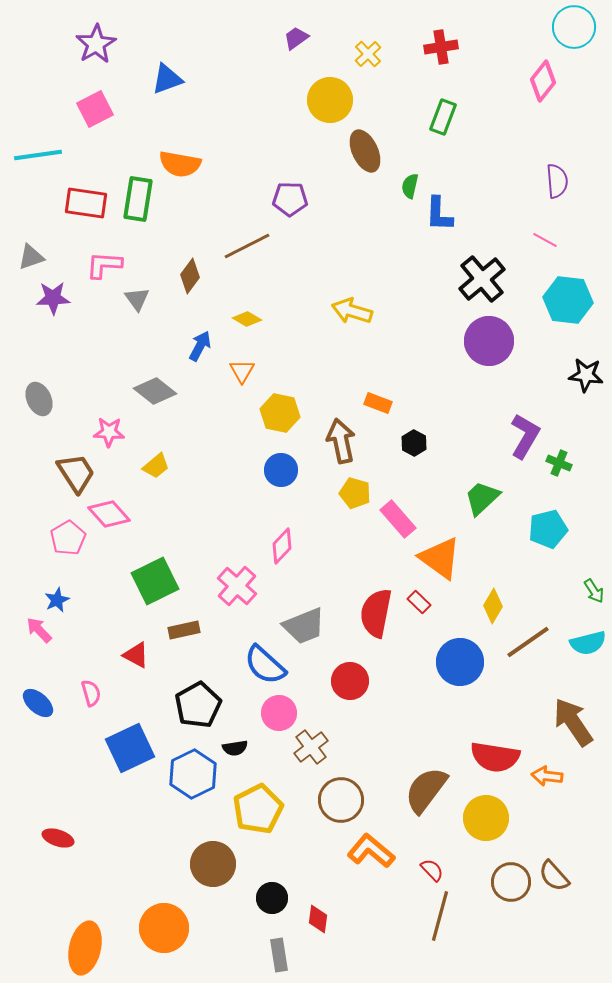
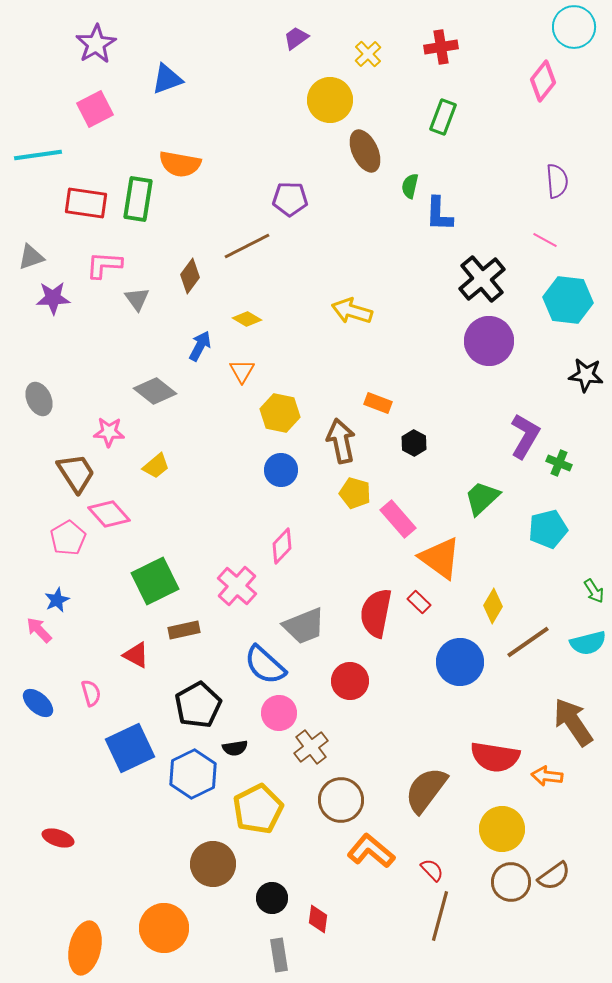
yellow circle at (486, 818): moved 16 px right, 11 px down
brown semicircle at (554, 876): rotated 84 degrees counterclockwise
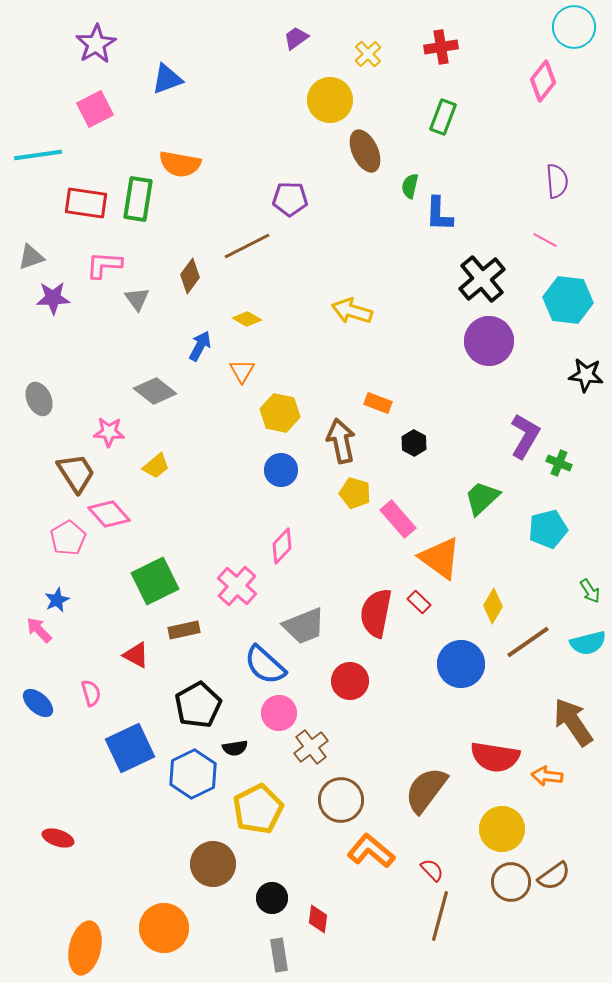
green arrow at (594, 591): moved 4 px left
blue circle at (460, 662): moved 1 px right, 2 px down
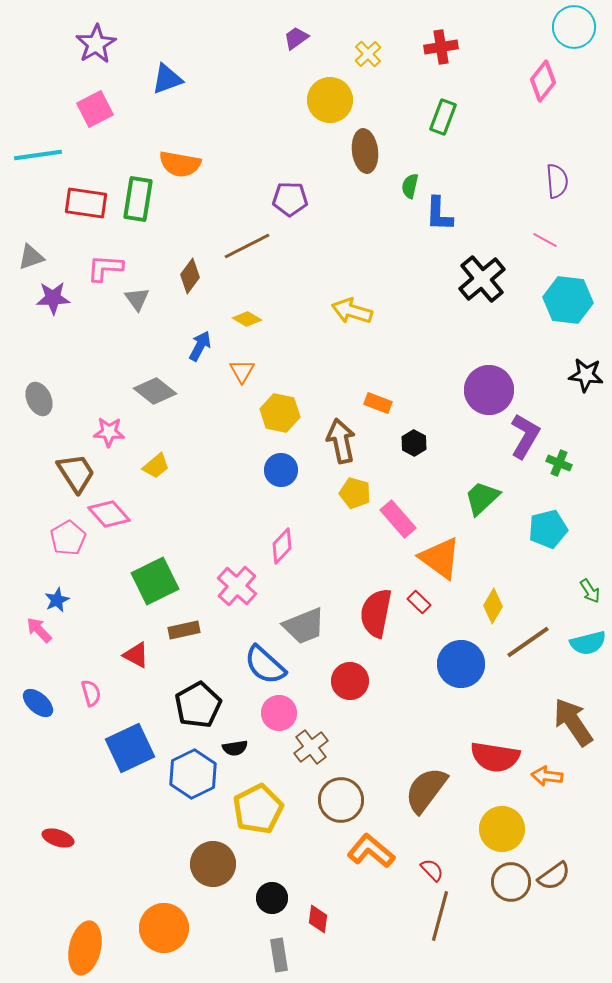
brown ellipse at (365, 151): rotated 18 degrees clockwise
pink L-shape at (104, 265): moved 1 px right, 3 px down
purple circle at (489, 341): moved 49 px down
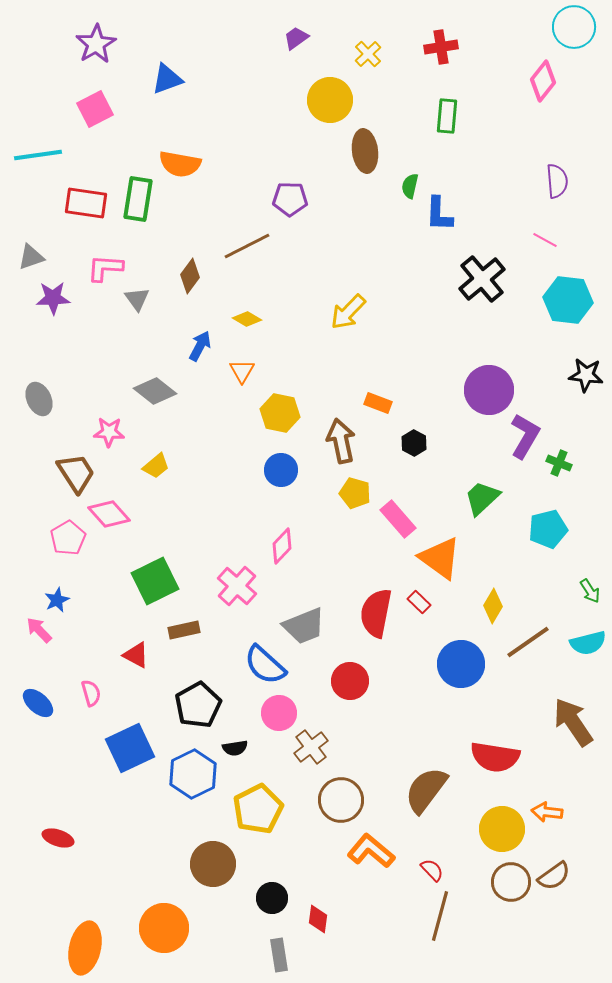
green rectangle at (443, 117): moved 4 px right, 1 px up; rotated 16 degrees counterclockwise
yellow arrow at (352, 311): moved 4 px left, 1 px down; rotated 63 degrees counterclockwise
orange arrow at (547, 776): moved 36 px down
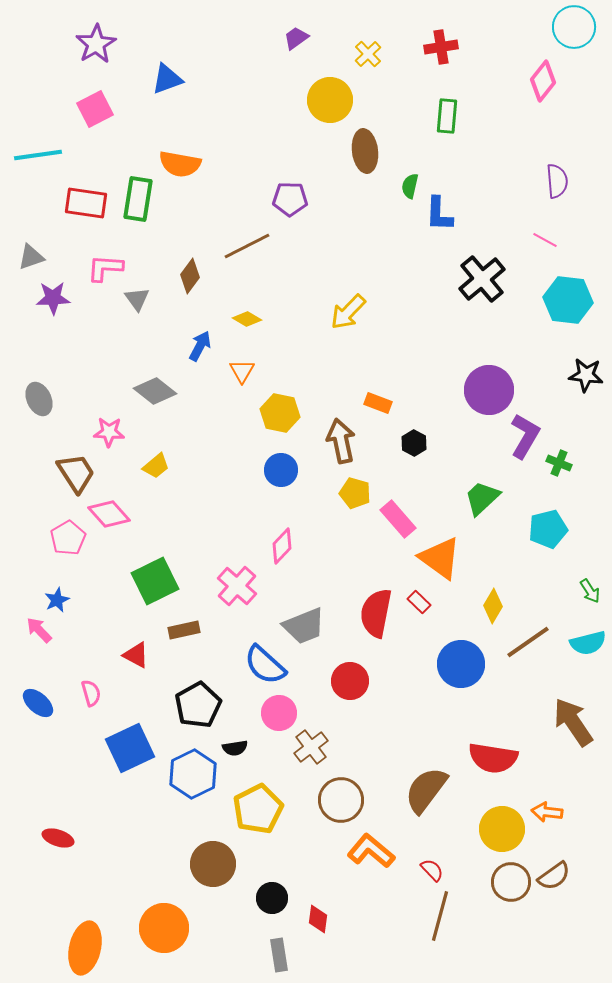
red semicircle at (495, 757): moved 2 px left, 1 px down
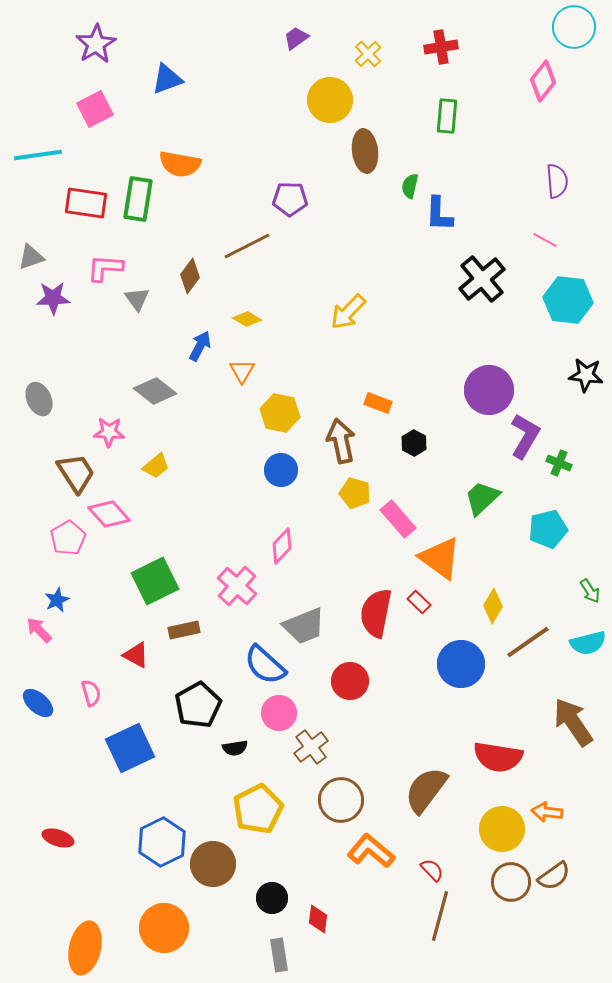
red semicircle at (493, 758): moved 5 px right, 1 px up
blue hexagon at (193, 774): moved 31 px left, 68 px down
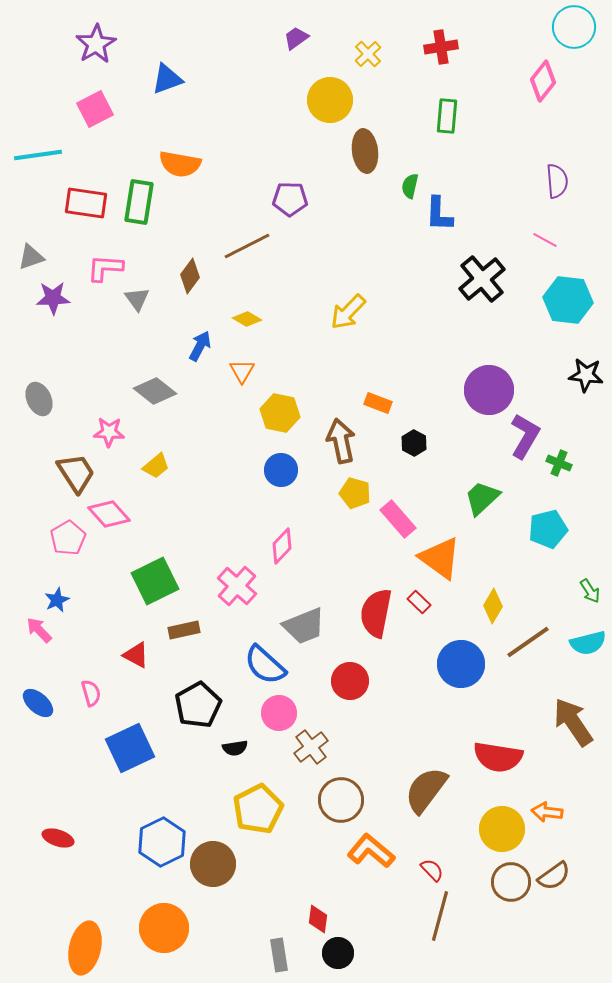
green rectangle at (138, 199): moved 1 px right, 3 px down
black circle at (272, 898): moved 66 px right, 55 px down
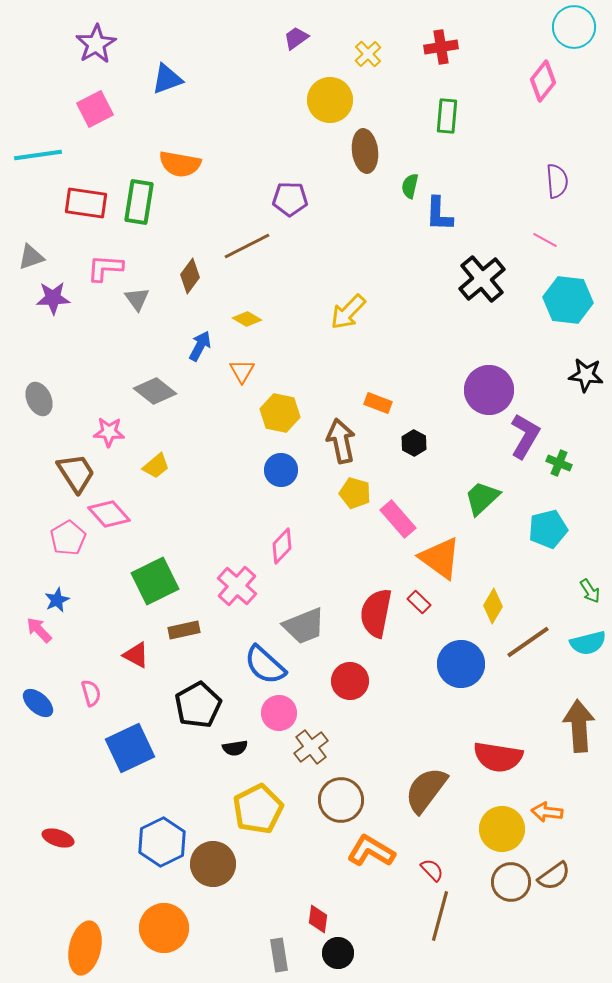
brown arrow at (573, 722): moved 6 px right, 4 px down; rotated 30 degrees clockwise
orange L-shape at (371, 851): rotated 9 degrees counterclockwise
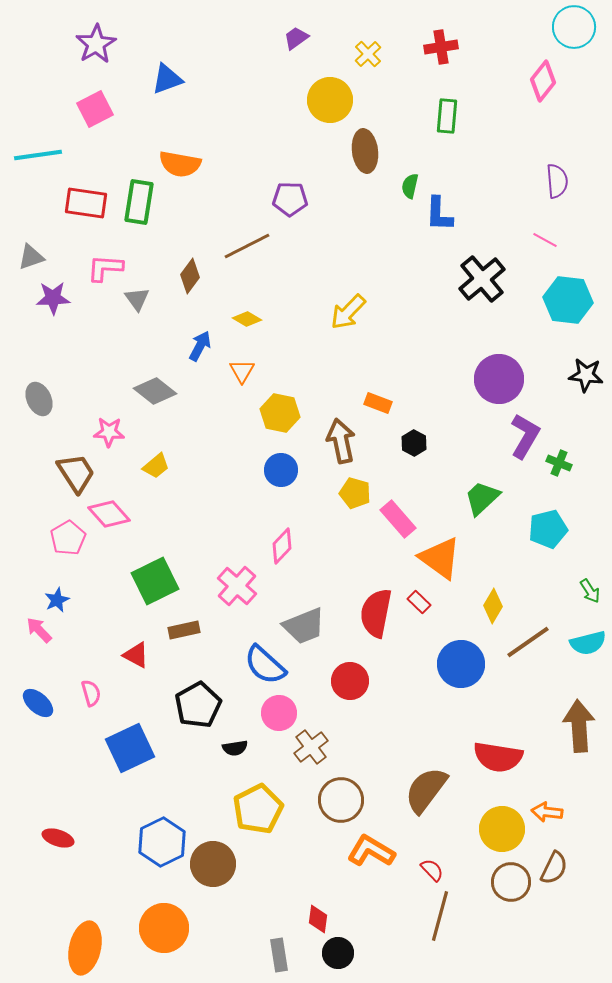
purple circle at (489, 390): moved 10 px right, 11 px up
brown semicircle at (554, 876): moved 8 px up; rotated 28 degrees counterclockwise
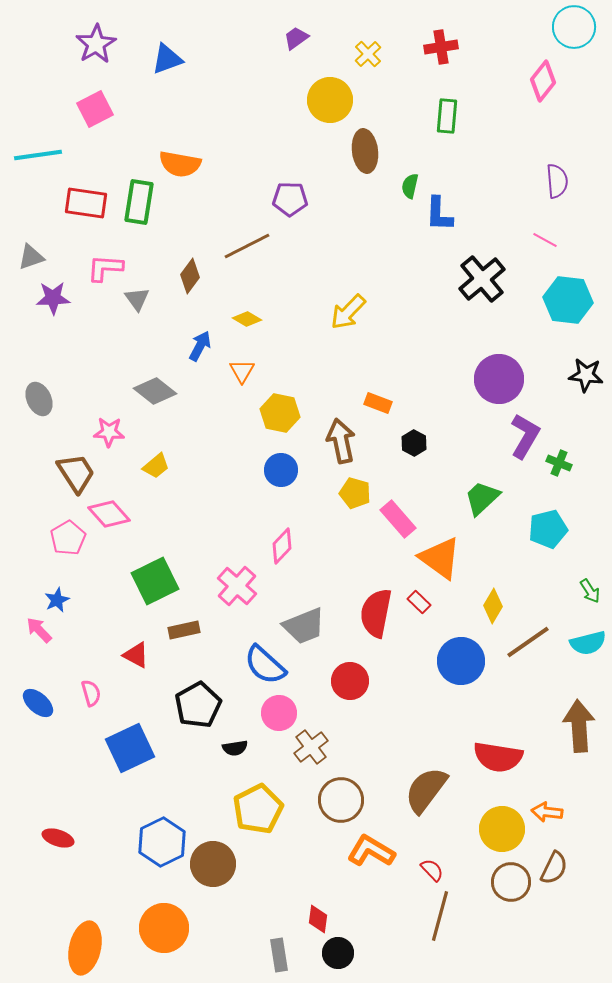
blue triangle at (167, 79): moved 20 px up
blue circle at (461, 664): moved 3 px up
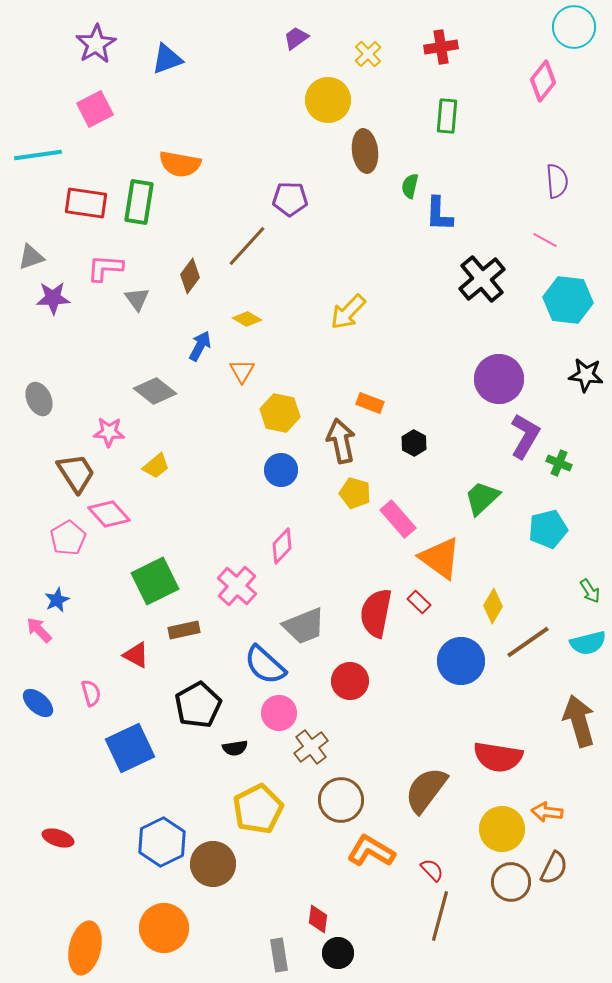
yellow circle at (330, 100): moved 2 px left
brown line at (247, 246): rotated 21 degrees counterclockwise
orange rectangle at (378, 403): moved 8 px left
brown arrow at (579, 726): moved 5 px up; rotated 12 degrees counterclockwise
